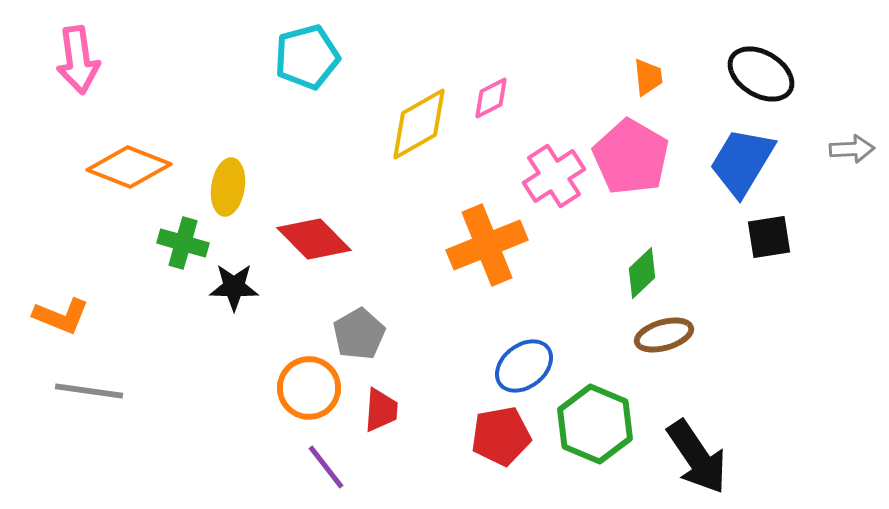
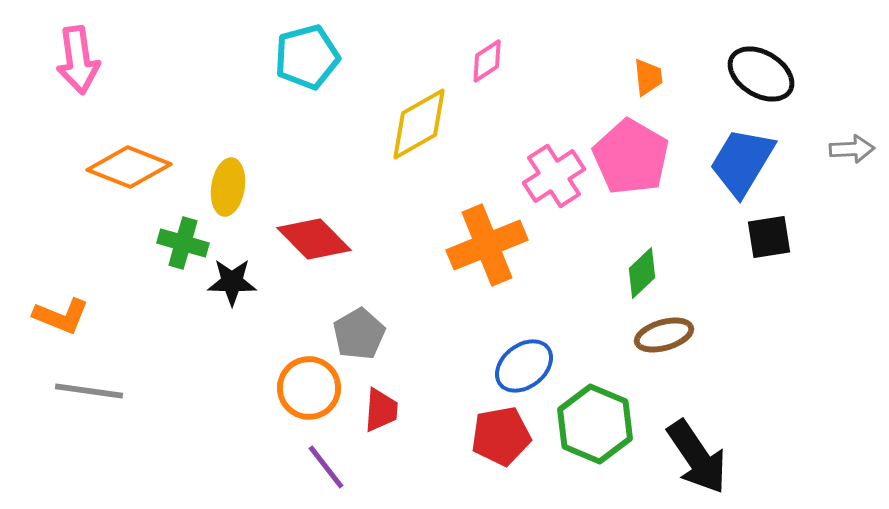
pink diamond: moved 4 px left, 37 px up; rotated 6 degrees counterclockwise
black star: moved 2 px left, 5 px up
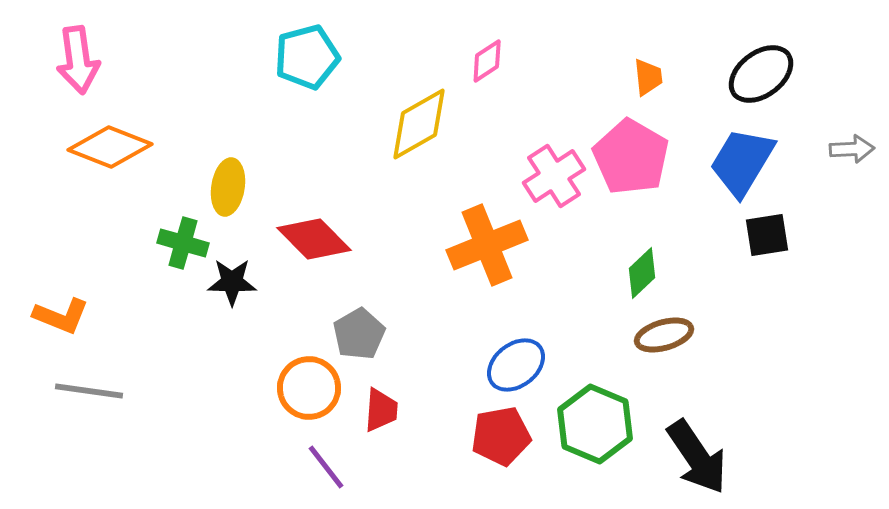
black ellipse: rotated 68 degrees counterclockwise
orange diamond: moved 19 px left, 20 px up
black square: moved 2 px left, 2 px up
blue ellipse: moved 8 px left, 1 px up
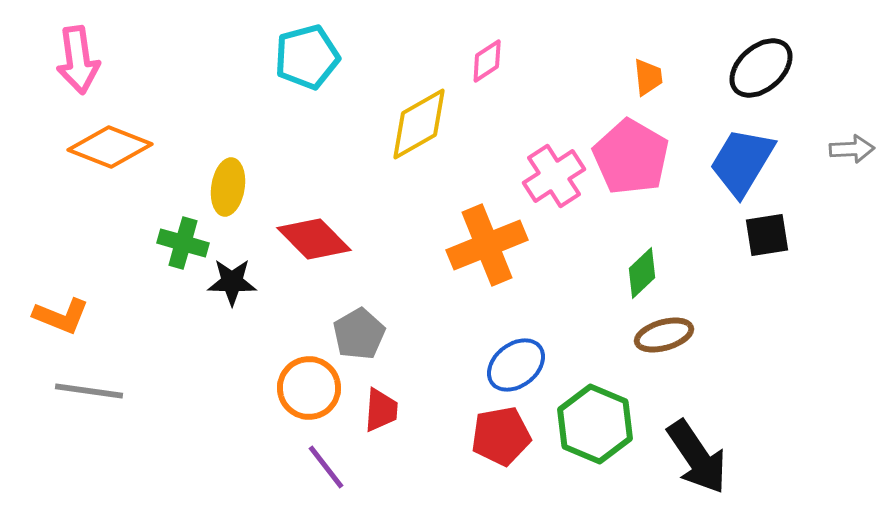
black ellipse: moved 6 px up; rotated 4 degrees counterclockwise
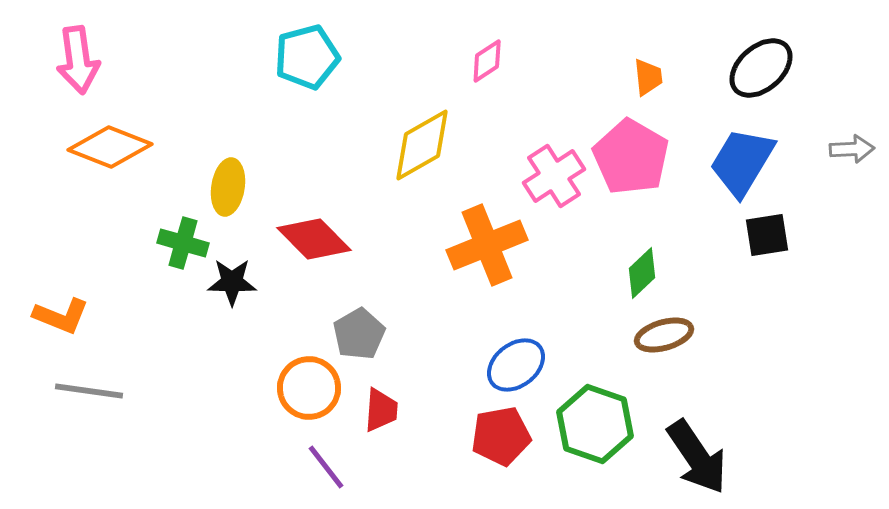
yellow diamond: moved 3 px right, 21 px down
green hexagon: rotated 4 degrees counterclockwise
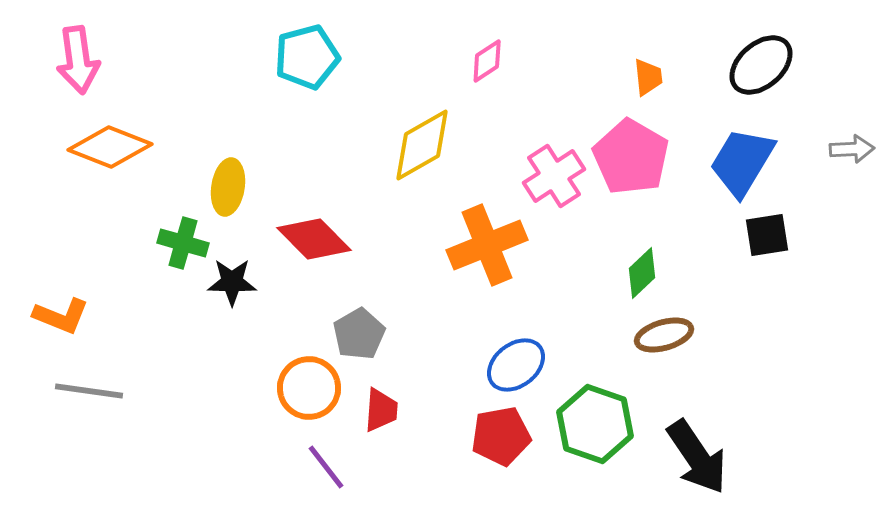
black ellipse: moved 3 px up
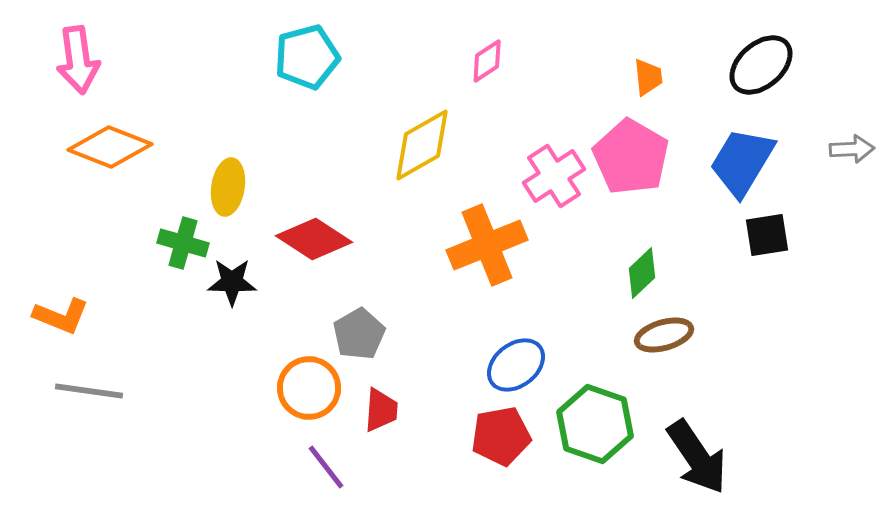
red diamond: rotated 12 degrees counterclockwise
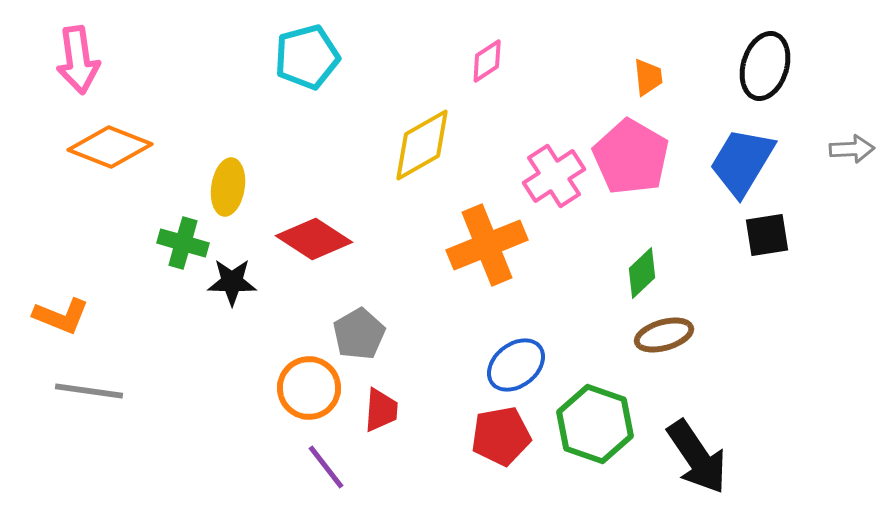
black ellipse: moved 4 px right, 1 px down; rotated 32 degrees counterclockwise
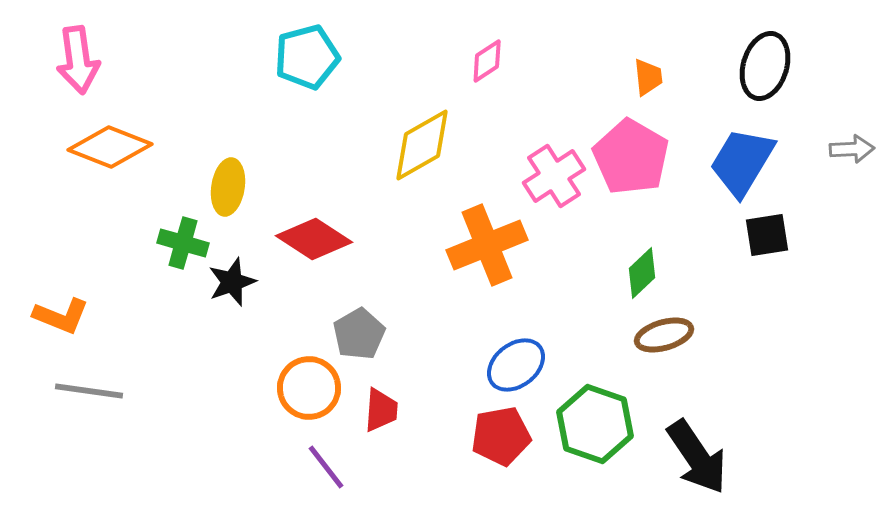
black star: rotated 21 degrees counterclockwise
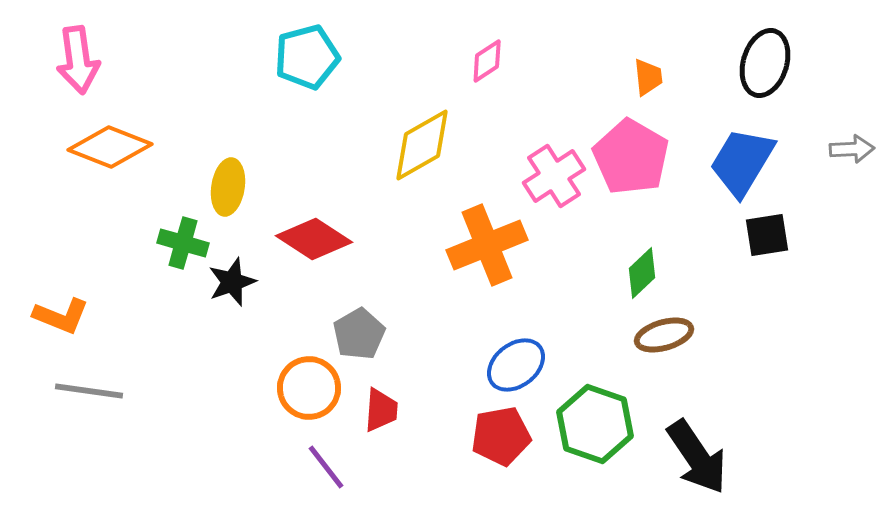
black ellipse: moved 3 px up
